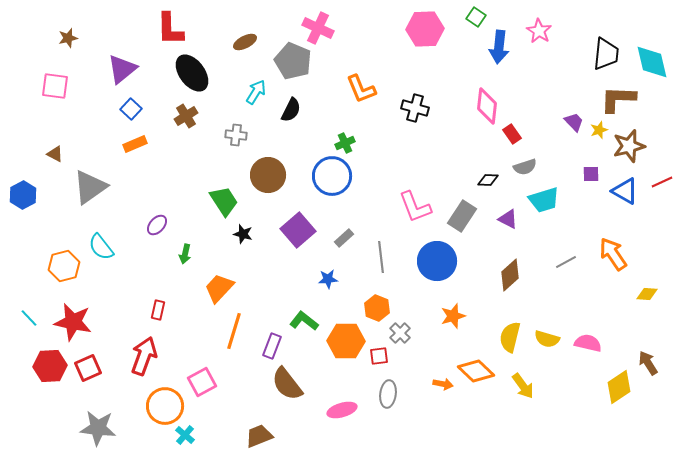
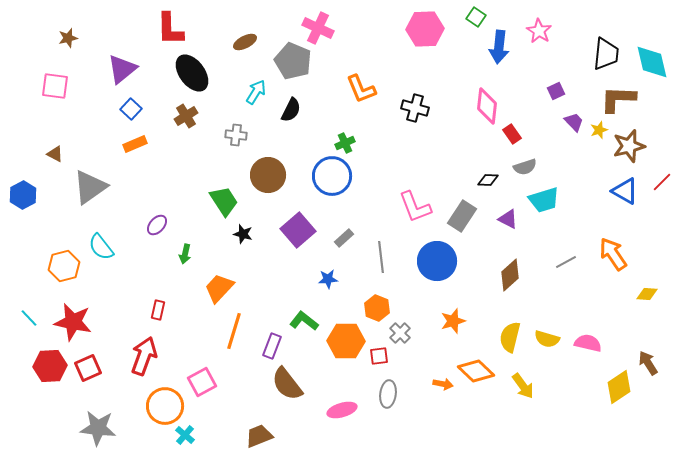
purple square at (591, 174): moved 35 px left, 83 px up; rotated 24 degrees counterclockwise
red line at (662, 182): rotated 20 degrees counterclockwise
orange star at (453, 316): moved 5 px down
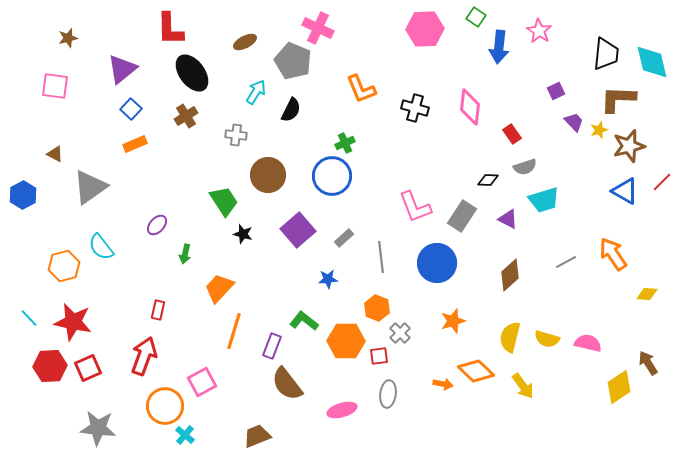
pink diamond at (487, 106): moved 17 px left, 1 px down
blue circle at (437, 261): moved 2 px down
brown trapezoid at (259, 436): moved 2 px left
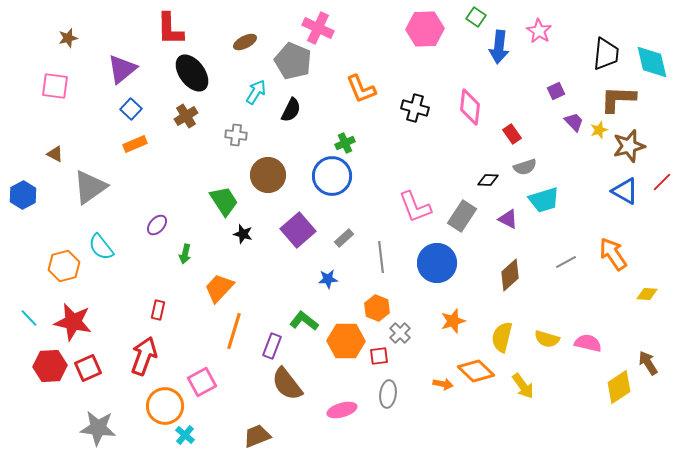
yellow semicircle at (510, 337): moved 8 px left
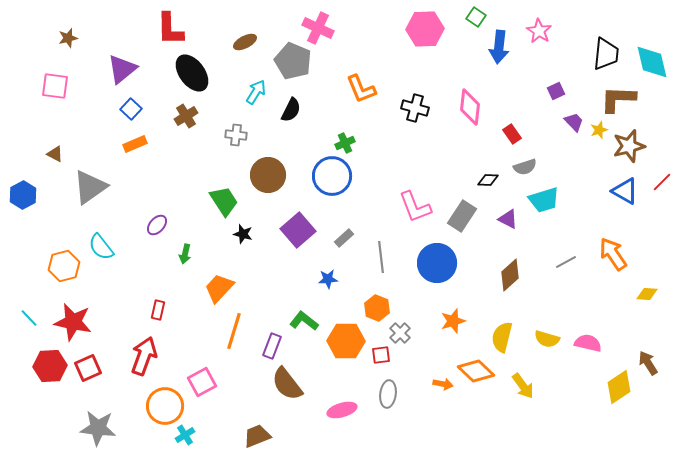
red square at (379, 356): moved 2 px right, 1 px up
cyan cross at (185, 435): rotated 18 degrees clockwise
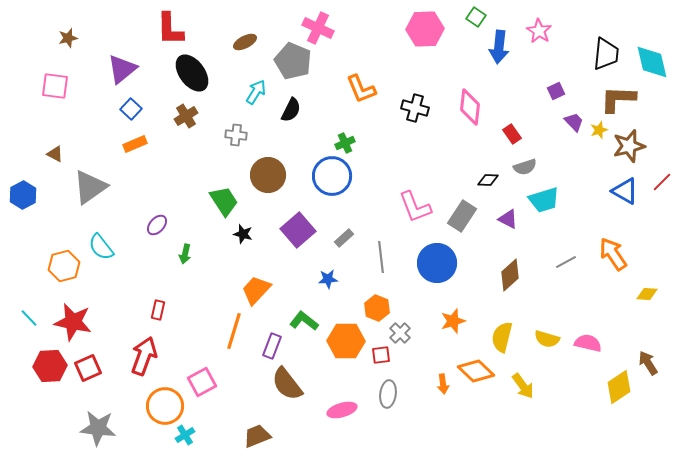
orange trapezoid at (219, 288): moved 37 px right, 2 px down
orange arrow at (443, 384): rotated 72 degrees clockwise
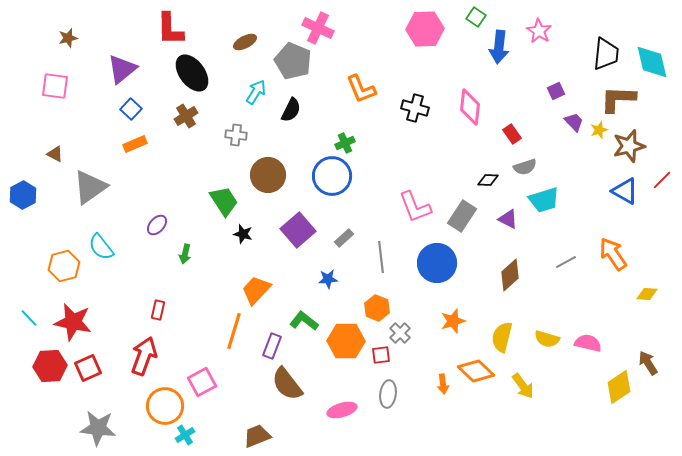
red line at (662, 182): moved 2 px up
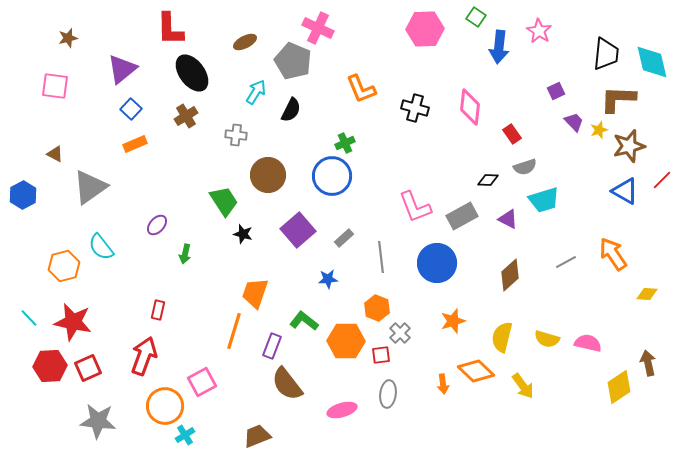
gray rectangle at (462, 216): rotated 28 degrees clockwise
orange trapezoid at (256, 290): moved 1 px left, 3 px down; rotated 24 degrees counterclockwise
brown arrow at (648, 363): rotated 20 degrees clockwise
gray star at (98, 428): moved 7 px up
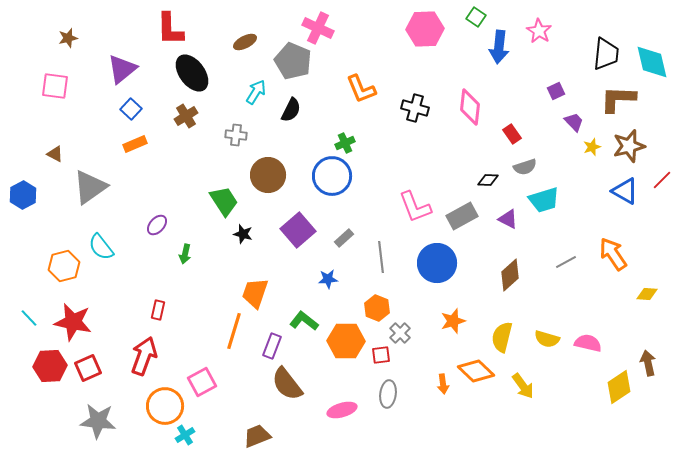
yellow star at (599, 130): moved 7 px left, 17 px down
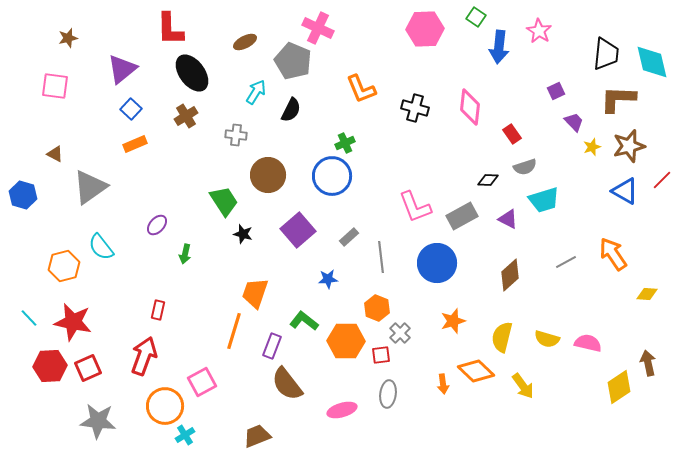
blue hexagon at (23, 195): rotated 16 degrees counterclockwise
gray rectangle at (344, 238): moved 5 px right, 1 px up
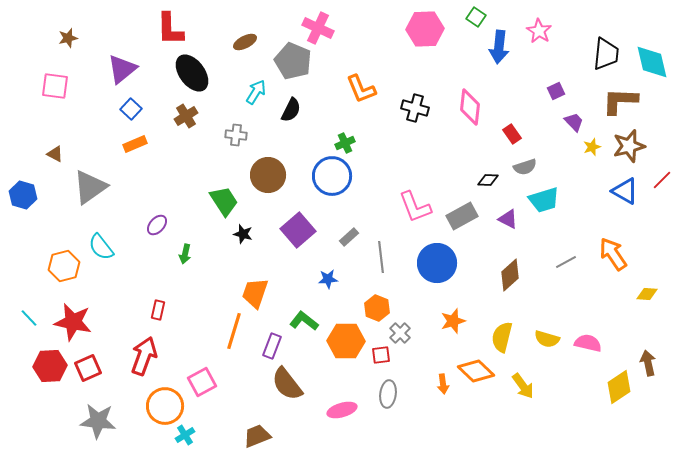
brown L-shape at (618, 99): moved 2 px right, 2 px down
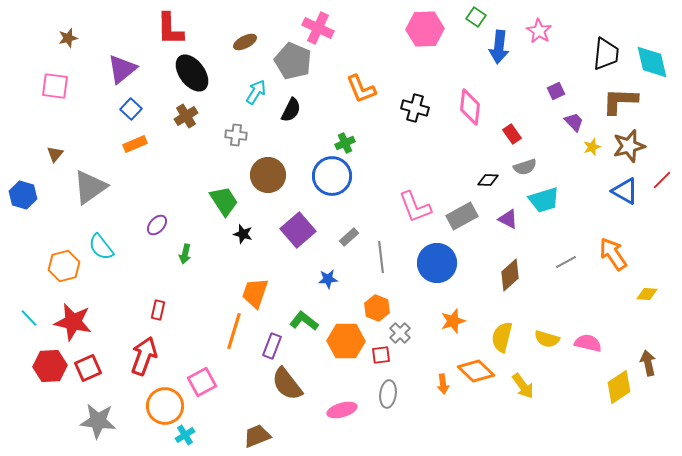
brown triangle at (55, 154): rotated 42 degrees clockwise
